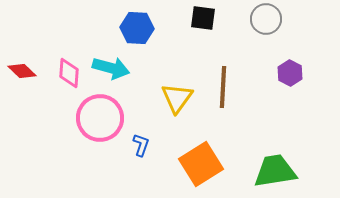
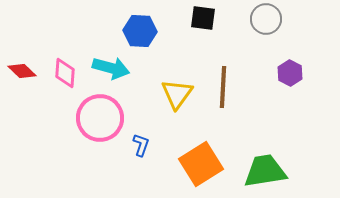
blue hexagon: moved 3 px right, 3 px down
pink diamond: moved 4 px left
yellow triangle: moved 4 px up
green trapezoid: moved 10 px left
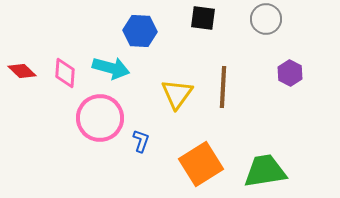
blue L-shape: moved 4 px up
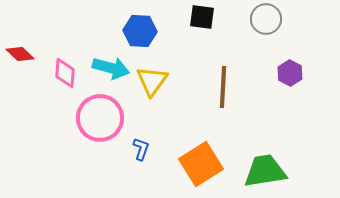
black square: moved 1 px left, 1 px up
red diamond: moved 2 px left, 17 px up
yellow triangle: moved 25 px left, 13 px up
blue L-shape: moved 8 px down
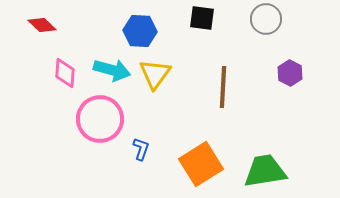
black square: moved 1 px down
red diamond: moved 22 px right, 29 px up
cyan arrow: moved 1 px right, 2 px down
yellow triangle: moved 3 px right, 7 px up
pink circle: moved 1 px down
